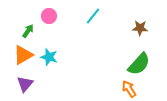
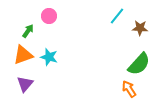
cyan line: moved 24 px right
orange triangle: rotated 10 degrees clockwise
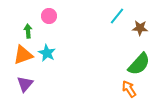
green arrow: rotated 40 degrees counterclockwise
cyan star: moved 2 px left, 4 px up; rotated 12 degrees clockwise
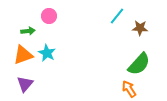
green arrow: rotated 88 degrees clockwise
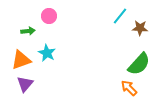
cyan line: moved 3 px right
orange triangle: moved 2 px left, 5 px down
orange arrow: moved 1 px up; rotated 12 degrees counterclockwise
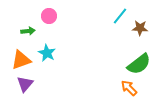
green semicircle: rotated 10 degrees clockwise
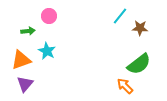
cyan star: moved 2 px up
orange arrow: moved 4 px left, 2 px up
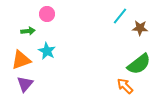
pink circle: moved 2 px left, 2 px up
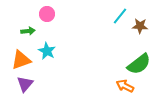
brown star: moved 2 px up
orange arrow: rotated 18 degrees counterclockwise
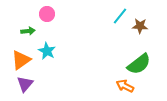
orange triangle: rotated 15 degrees counterclockwise
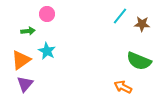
brown star: moved 2 px right, 2 px up
green semicircle: moved 3 px up; rotated 60 degrees clockwise
orange arrow: moved 2 px left, 1 px down
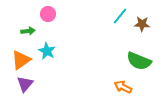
pink circle: moved 1 px right
